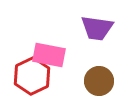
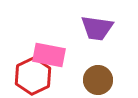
red hexagon: moved 1 px right
brown circle: moved 1 px left, 1 px up
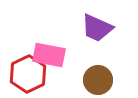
purple trapezoid: rotated 16 degrees clockwise
red hexagon: moved 5 px left, 2 px up
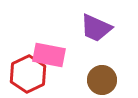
purple trapezoid: moved 1 px left
brown circle: moved 4 px right
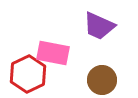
purple trapezoid: moved 3 px right, 2 px up
pink rectangle: moved 4 px right, 2 px up
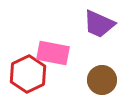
purple trapezoid: moved 2 px up
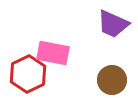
purple trapezoid: moved 14 px right
brown circle: moved 10 px right
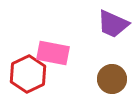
brown circle: moved 1 px up
